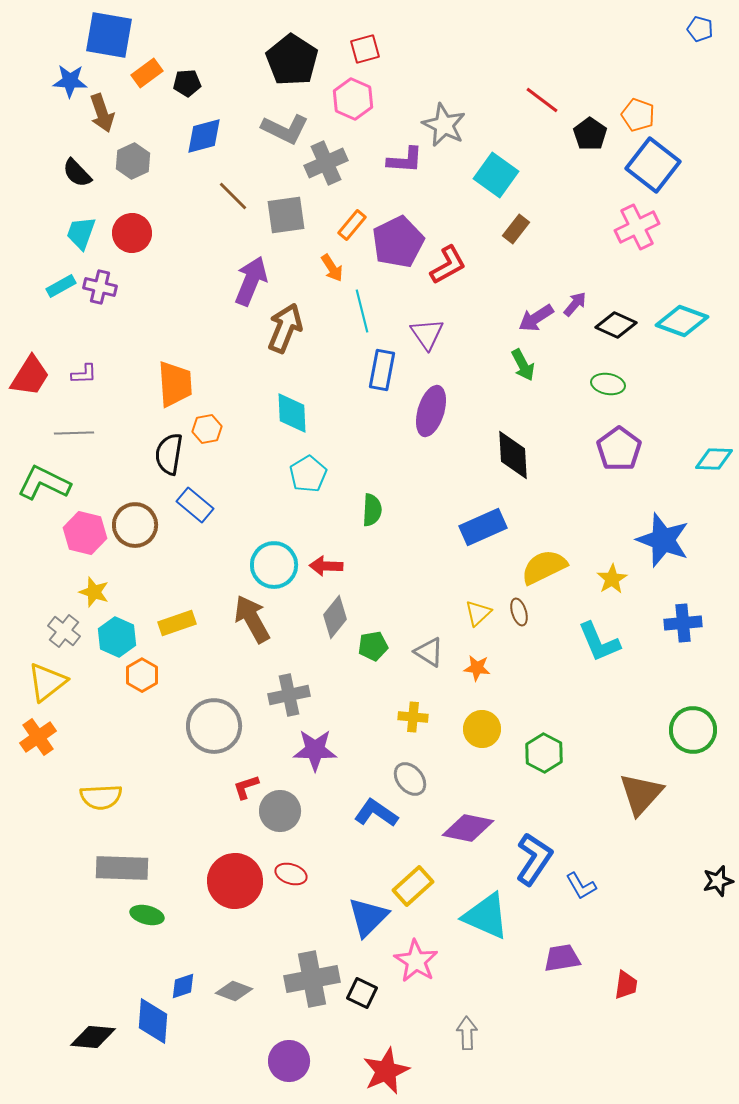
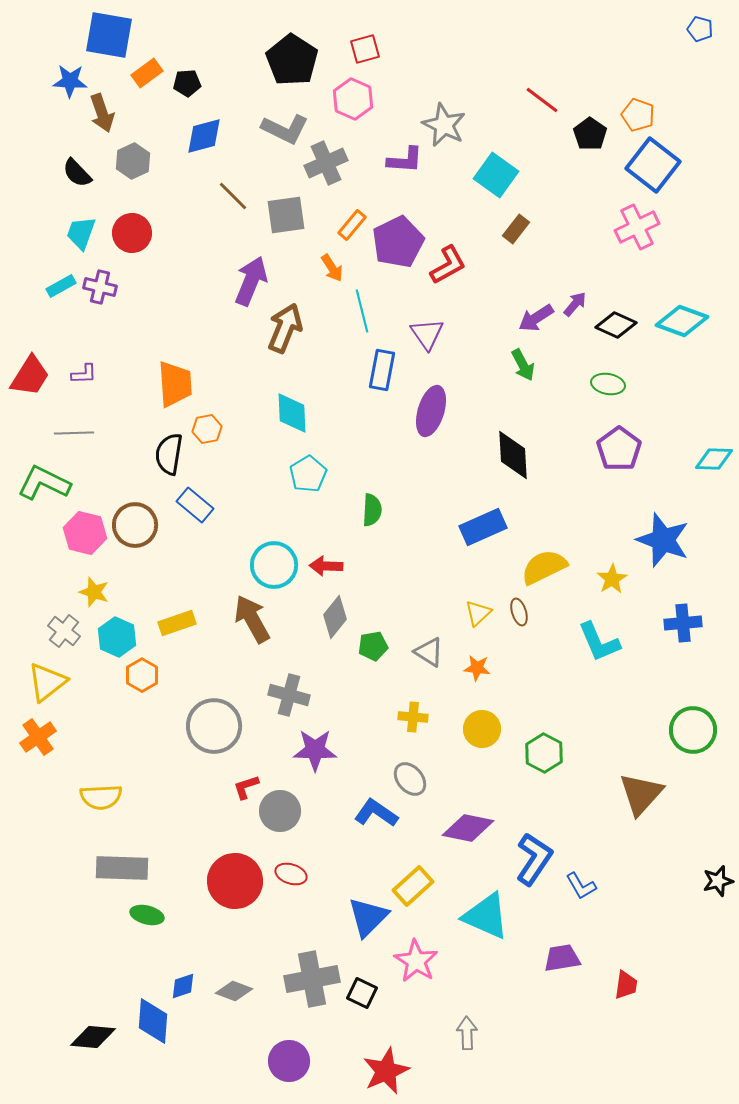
gray cross at (289, 695): rotated 27 degrees clockwise
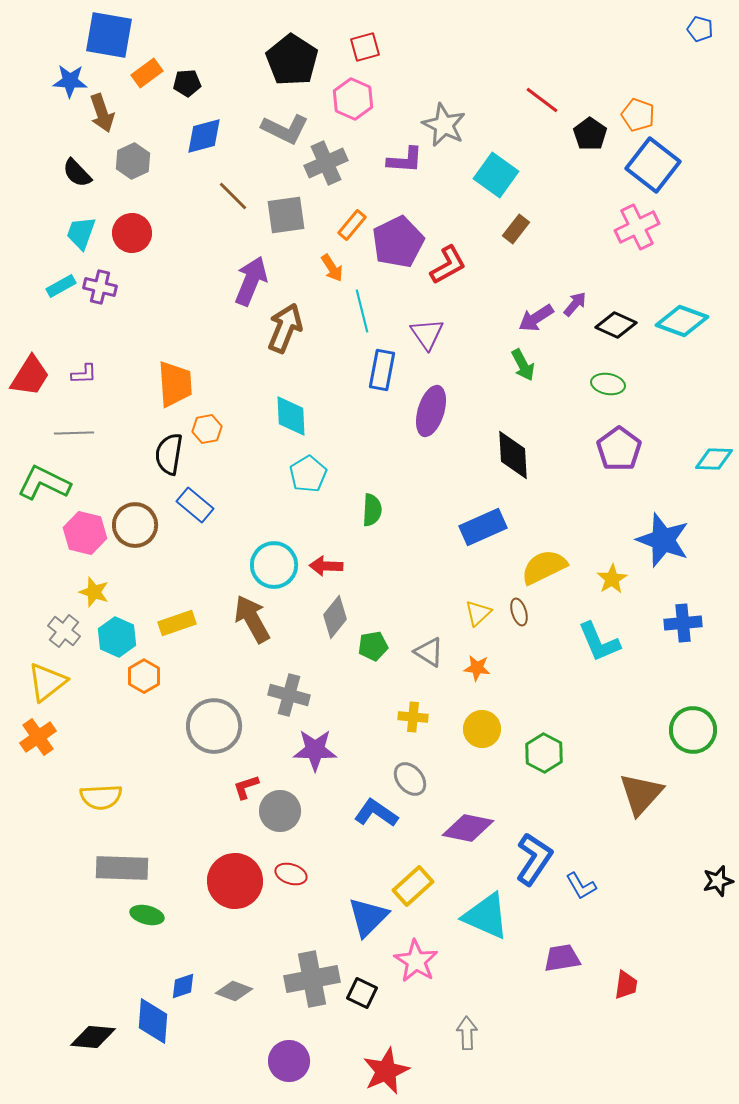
red square at (365, 49): moved 2 px up
cyan diamond at (292, 413): moved 1 px left, 3 px down
orange hexagon at (142, 675): moved 2 px right, 1 px down
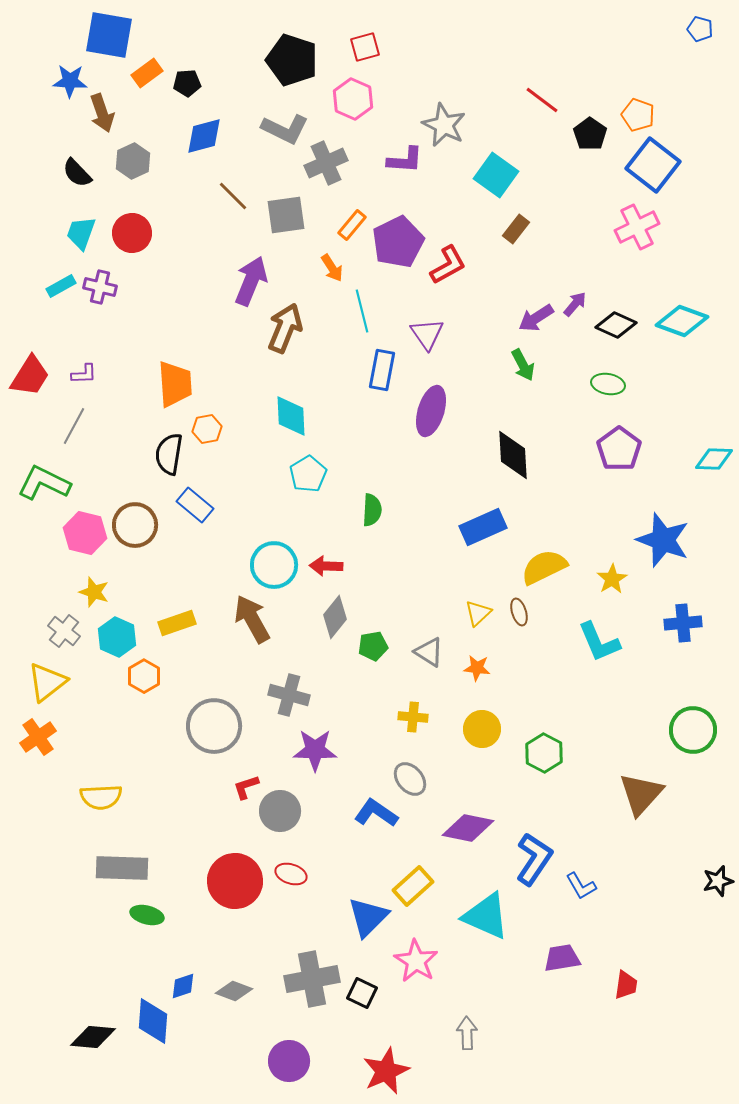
black pentagon at (292, 60): rotated 15 degrees counterclockwise
gray line at (74, 433): moved 7 px up; rotated 60 degrees counterclockwise
